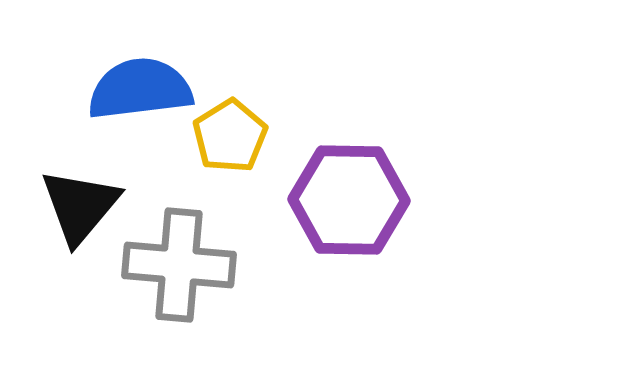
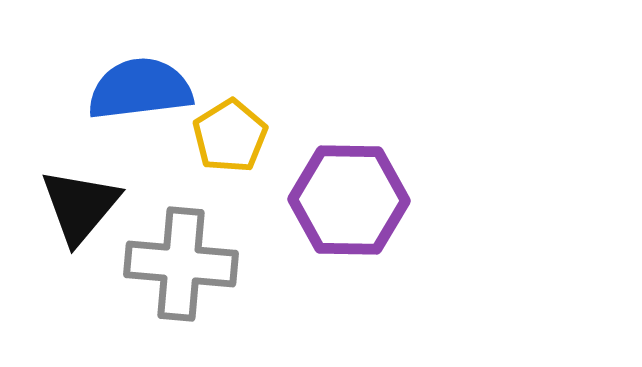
gray cross: moved 2 px right, 1 px up
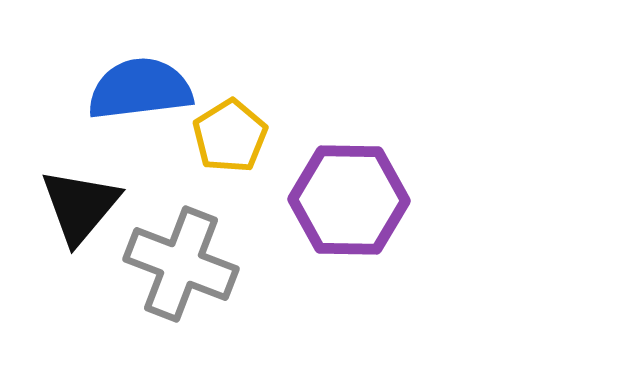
gray cross: rotated 16 degrees clockwise
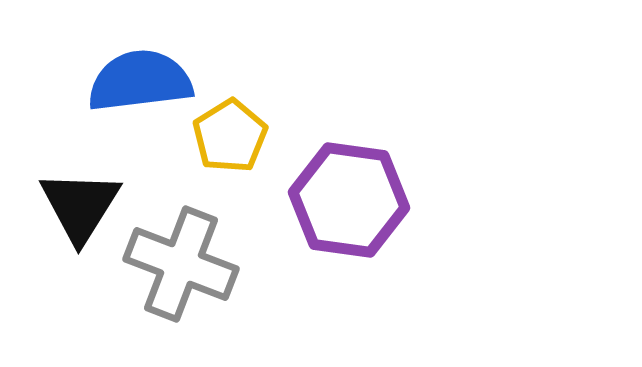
blue semicircle: moved 8 px up
purple hexagon: rotated 7 degrees clockwise
black triangle: rotated 8 degrees counterclockwise
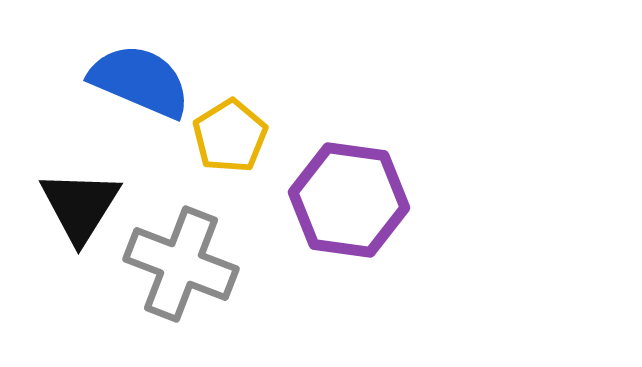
blue semicircle: rotated 30 degrees clockwise
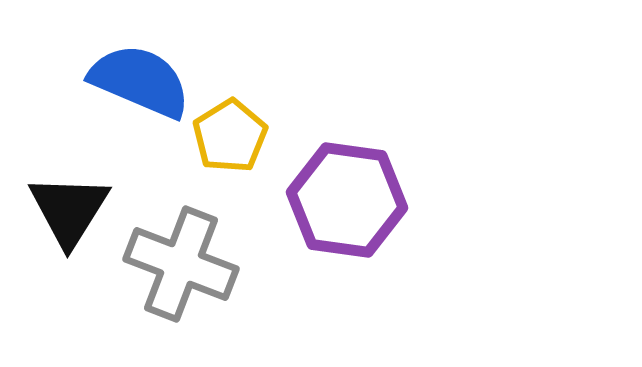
purple hexagon: moved 2 px left
black triangle: moved 11 px left, 4 px down
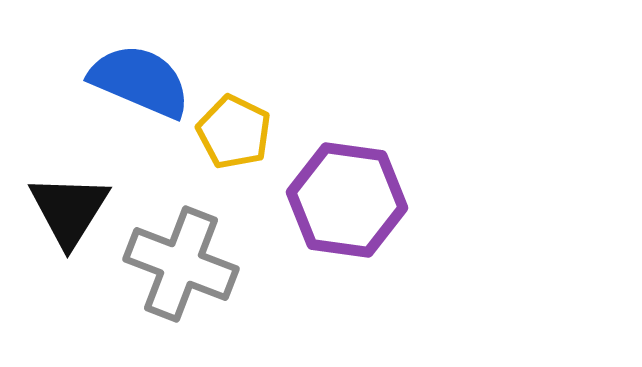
yellow pentagon: moved 4 px right, 4 px up; rotated 14 degrees counterclockwise
